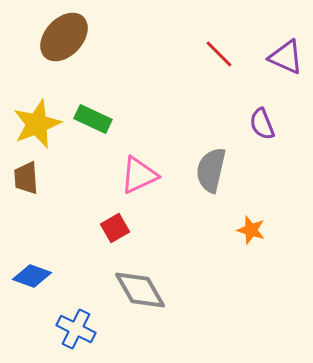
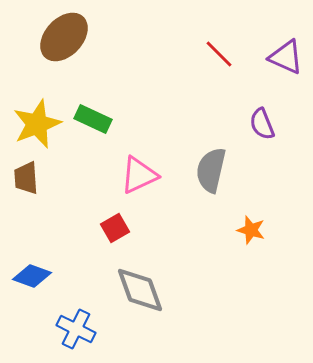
gray diamond: rotated 10 degrees clockwise
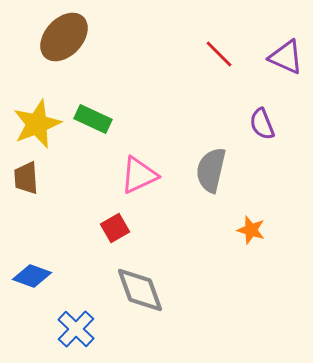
blue cross: rotated 18 degrees clockwise
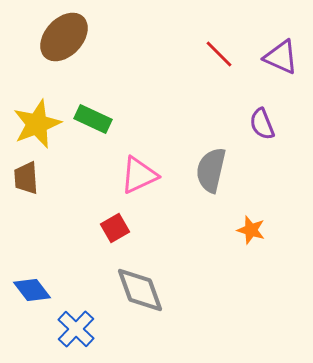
purple triangle: moved 5 px left
blue diamond: moved 14 px down; rotated 33 degrees clockwise
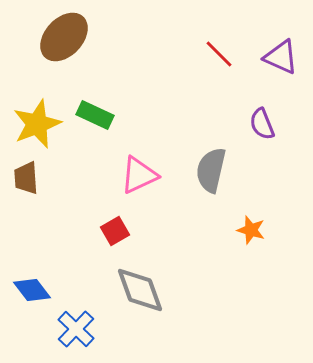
green rectangle: moved 2 px right, 4 px up
red square: moved 3 px down
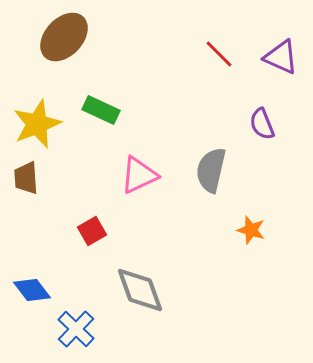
green rectangle: moved 6 px right, 5 px up
red square: moved 23 px left
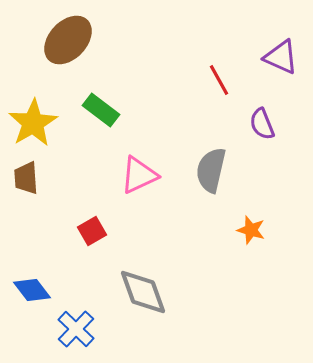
brown ellipse: moved 4 px right, 3 px down
red line: moved 26 px down; rotated 16 degrees clockwise
green rectangle: rotated 12 degrees clockwise
yellow star: moved 4 px left, 1 px up; rotated 9 degrees counterclockwise
gray diamond: moved 3 px right, 2 px down
